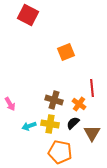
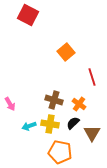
orange square: rotated 18 degrees counterclockwise
red line: moved 11 px up; rotated 12 degrees counterclockwise
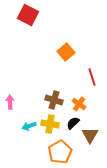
pink arrow: moved 2 px up; rotated 152 degrees counterclockwise
brown triangle: moved 2 px left, 2 px down
orange pentagon: rotated 30 degrees clockwise
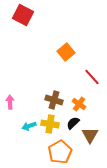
red square: moved 5 px left
red line: rotated 24 degrees counterclockwise
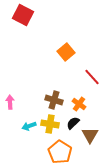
orange pentagon: rotated 10 degrees counterclockwise
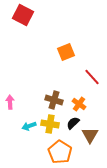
orange square: rotated 18 degrees clockwise
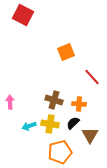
orange cross: rotated 32 degrees counterclockwise
orange pentagon: rotated 25 degrees clockwise
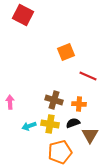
red line: moved 4 px left, 1 px up; rotated 24 degrees counterclockwise
black semicircle: rotated 24 degrees clockwise
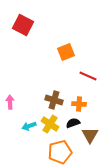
red square: moved 10 px down
yellow cross: rotated 24 degrees clockwise
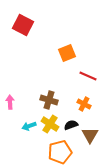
orange square: moved 1 px right, 1 px down
brown cross: moved 5 px left
orange cross: moved 5 px right; rotated 24 degrees clockwise
black semicircle: moved 2 px left, 2 px down
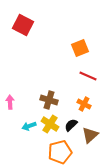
orange square: moved 13 px right, 5 px up
black semicircle: rotated 24 degrees counterclockwise
brown triangle: rotated 18 degrees clockwise
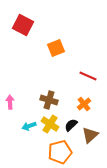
orange square: moved 24 px left
orange cross: rotated 24 degrees clockwise
